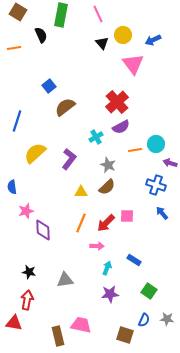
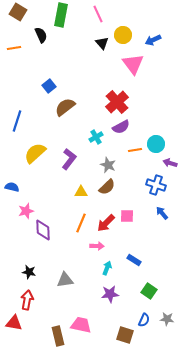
blue semicircle at (12, 187): rotated 112 degrees clockwise
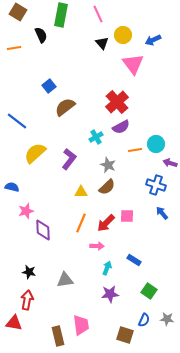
blue line at (17, 121): rotated 70 degrees counterclockwise
pink trapezoid at (81, 325): rotated 70 degrees clockwise
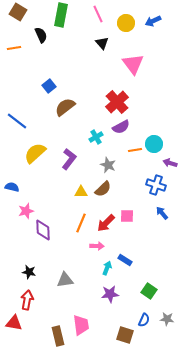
yellow circle at (123, 35): moved 3 px right, 12 px up
blue arrow at (153, 40): moved 19 px up
cyan circle at (156, 144): moved 2 px left
brown semicircle at (107, 187): moved 4 px left, 2 px down
blue rectangle at (134, 260): moved 9 px left
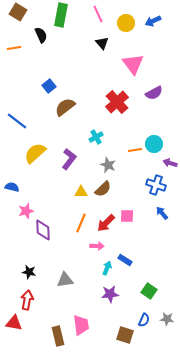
purple semicircle at (121, 127): moved 33 px right, 34 px up
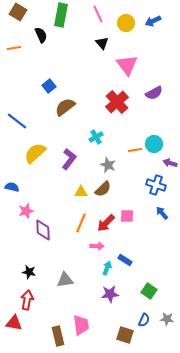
pink triangle at (133, 64): moved 6 px left, 1 px down
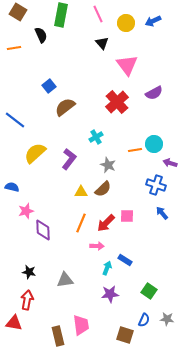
blue line at (17, 121): moved 2 px left, 1 px up
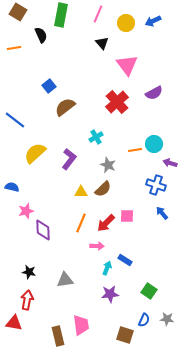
pink line at (98, 14): rotated 48 degrees clockwise
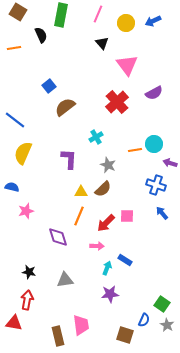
yellow semicircle at (35, 153): moved 12 px left; rotated 25 degrees counterclockwise
purple L-shape at (69, 159): rotated 35 degrees counterclockwise
orange line at (81, 223): moved 2 px left, 7 px up
purple diamond at (43, 230): moved 15 px right, 7 px down; rotated 15 degrees counterclockwise
green square at (149, 291): moved 13 px right, 13 px down
gray star at (167, 319): moved 6 px down; rotated 24 degrees clockwise
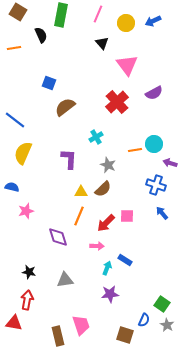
blue square at (49, 86): moved 3 px up; rotated 32 degrees counterclockwise
pink trapezoid at (81, 325): rotated 10 degrees counterclockwise
